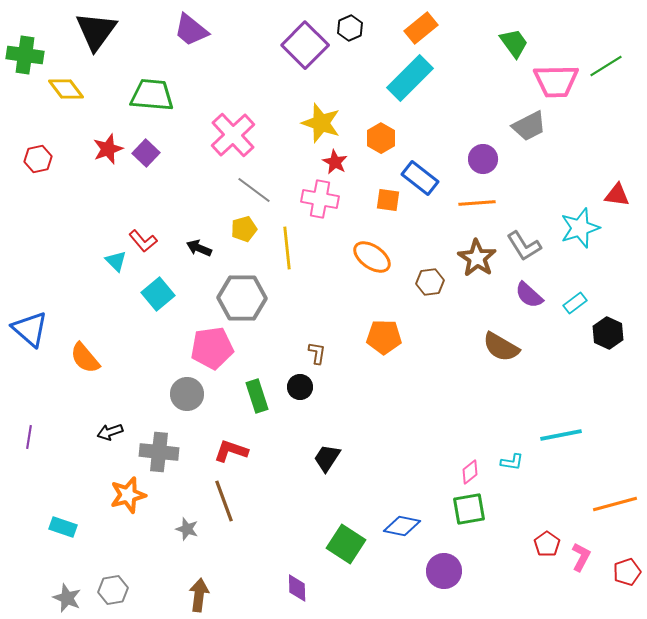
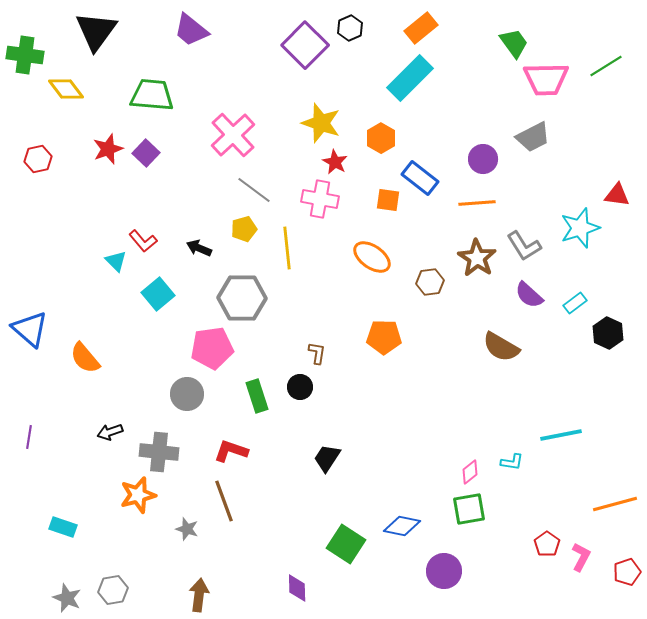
pink trapezoid at (556, 81): moved 10 px left, 2 px up
gray trapezoid at (529, 126): moved 4 px right, 11 px down
orange star at (128, 495): moved 10 px right
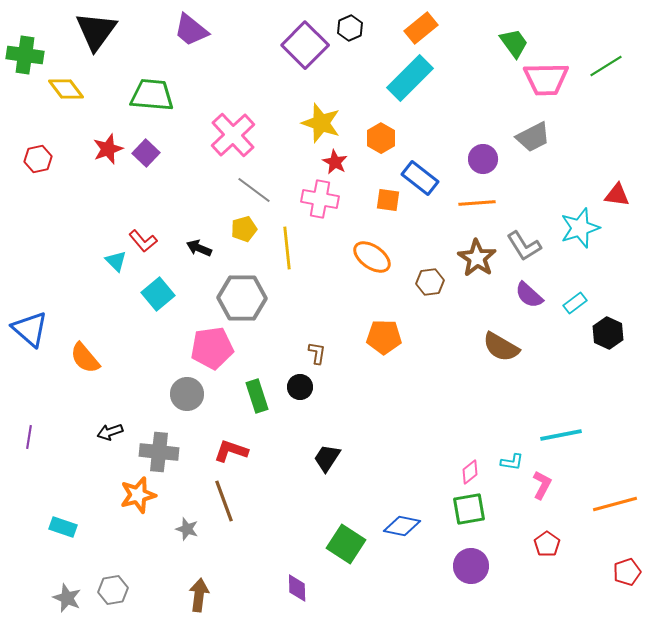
pink L-shape at (581, 557): moved 39 px left, 72 px up
purple circle at (444, 571): moved 27 px right, 5 px up
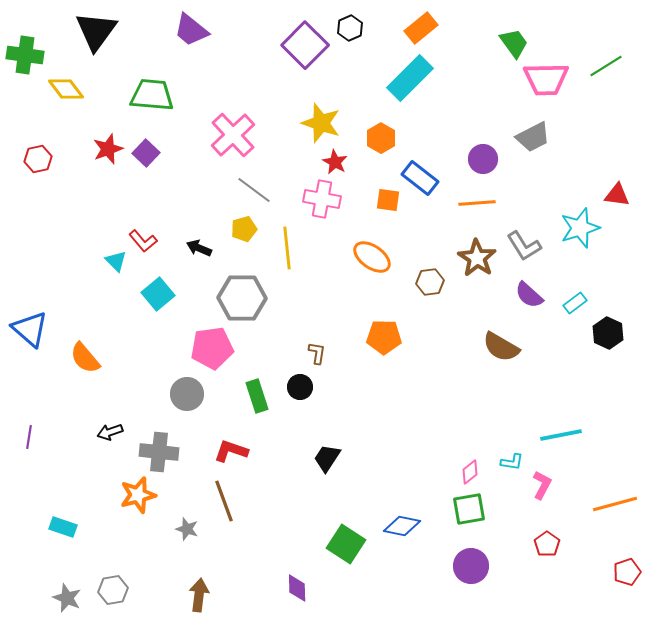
pink cross at (320, 199): moved 2 px right
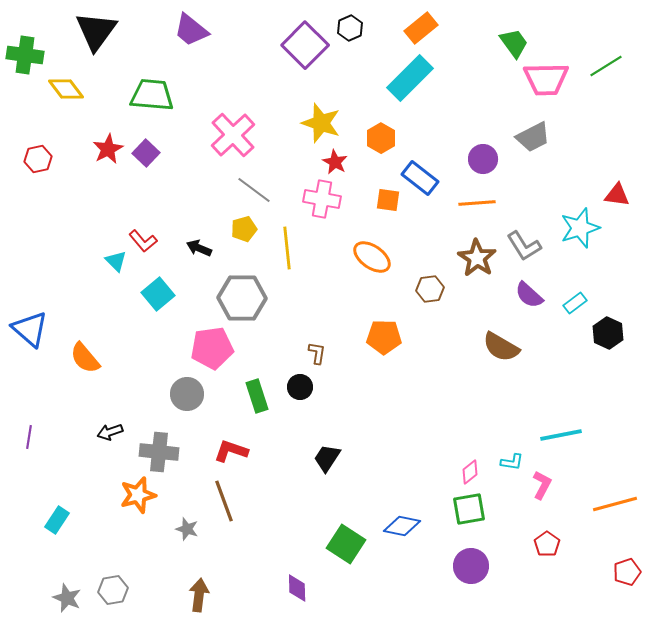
red star at (108, 149): rotated 8 degrees counterclockwise
brown hexagon at (430, 282): moved 7 px down
cyan rectangle at (63, 527): moved 6 px left, 7 px up; rotated 76 degrees counterclockwise
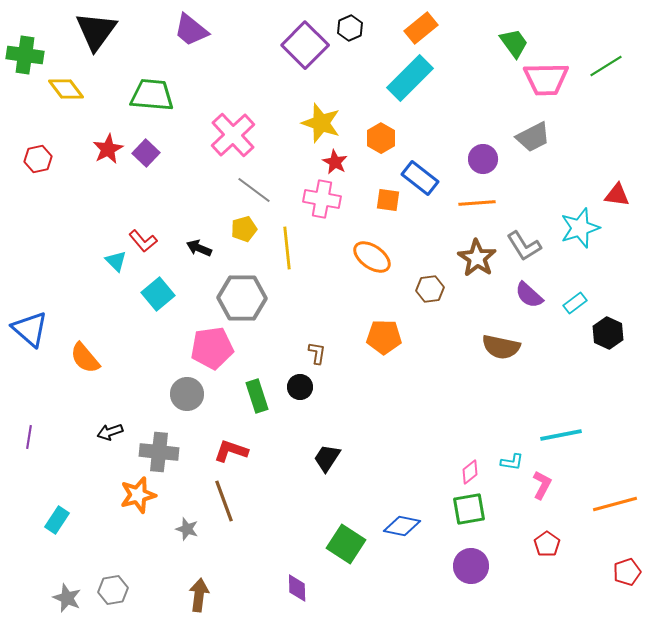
brown semicircle at (501, 347): rotated 18 degrees counterclockwise
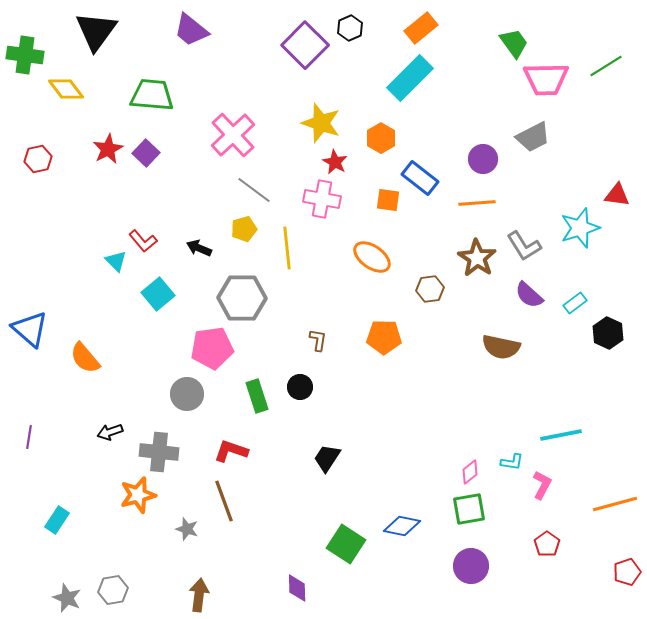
brown L-shape at (317, 353): moved 1 px right, 13 px up
